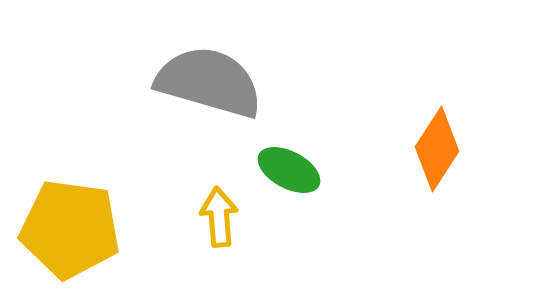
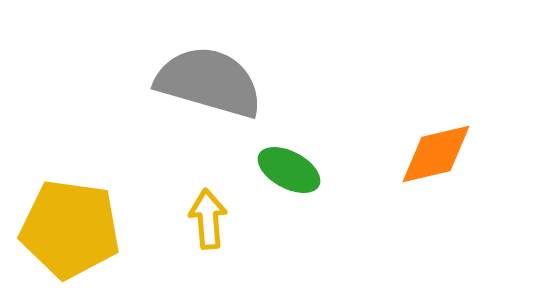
orange diamond: moved 1 px left, 5 px down; rotated 44 degrees clockwise
yellow arrow: moved 11 px left, 2 px down
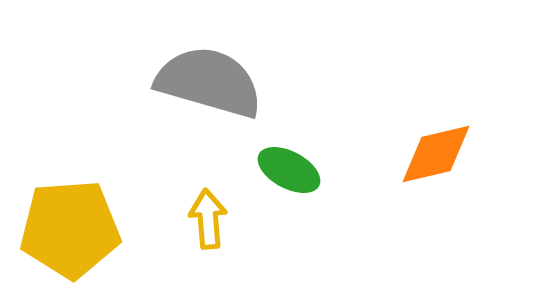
yellow pentagon: rotated 12 degrees counterclockwise
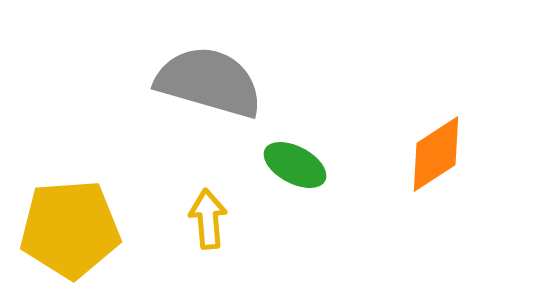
orange diamond: rotated 20 degrees counterclockwise
green ellipse: moved 6 px right, 5 px up
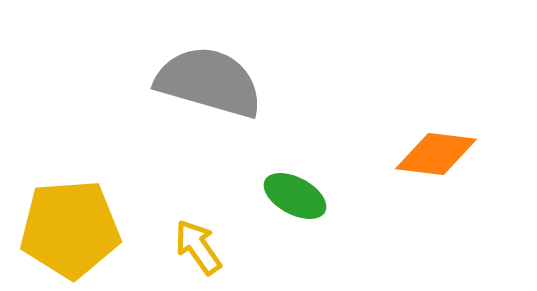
orange diamond: rotated 40 degrees clockwise
green ellipse: moved 31 px down
yellow arrow: moved 10 px left, 28 px down; rotated 30 degrees counterclockwise
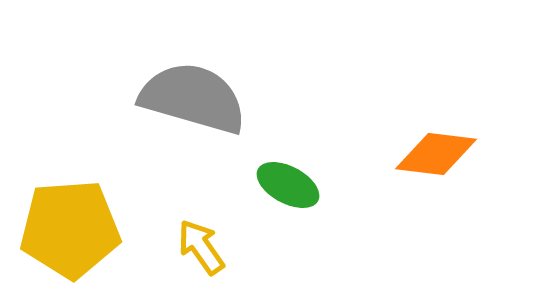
gray semicircle: moved 16 px left, 16 px down
green ellipse: moved 7 px left, 11 px up
yellow arrow: moved 3 px right
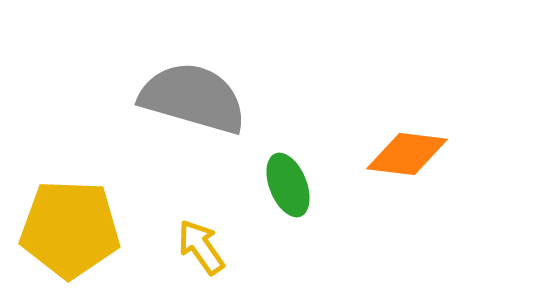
orange diamond: moved 29 px left
green ellipse: rotated 40 degrees clockwise
yellow pentagon: rotated 6 degrees clockwise
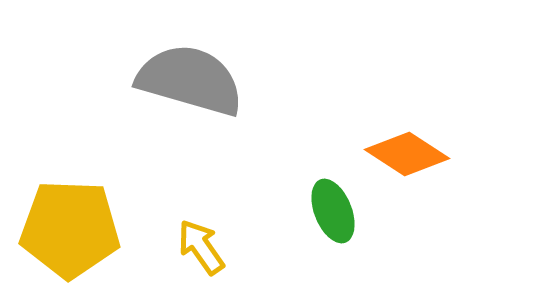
gray semicircle: moved 3 px left, 18 px up
orange diamond: rotated 26 degrees clockwise
green ellipse: moved 45 px right, 26 px down
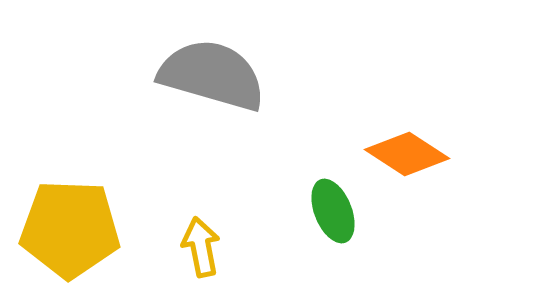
gray semicircle: moved 22 px right, 5 px up
yellow arrow: rotated 24 degrees clockwise
